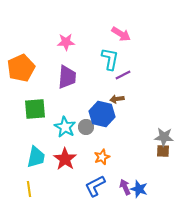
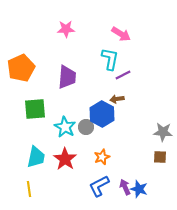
pink star: moved 13 px up
blue hexagon: rotated 15 degrees clockwise
gray star: moved 1 px left, 5 px up
brown square: moved 3 px left, 6 px down
blue L-shape: moved 4 px right
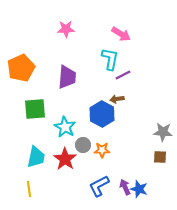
gray circle: moved 3 px left, 18 px down
orange star: moved 7 px up; rotated 21 degrees clockwise
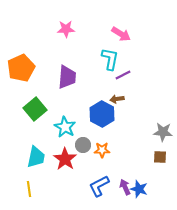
green square: rotated 35 degrees counterclockwise
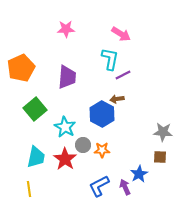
blue star: moved 15 px up; rotated 24 degrees clockwise
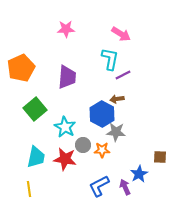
gray star: moved 47 px left
red star: rotated 25 degrees counterclockwise
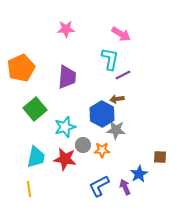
cyan star: rotated 25 degrees clockwise
gray star: moved 2 px up
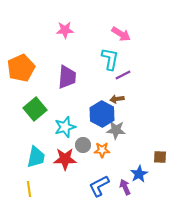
pink star: moved 1 px left, 1 px down
red star: rotated 10 degrees counterclockwise
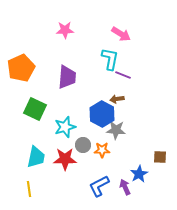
purple line: rotated 49 degrees clockwise
green square: rotated 25 degrees counterclockwise
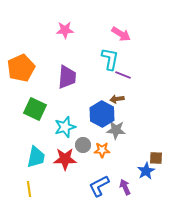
brown square: moved 4 px left, 1 px down
blue star: moved 7 px right, 3 px up
